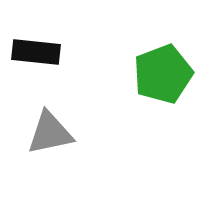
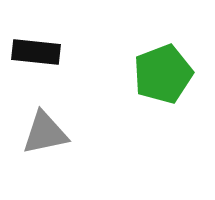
gray triangle: moved 5 px left
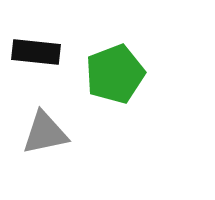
green pentagon: moved 48 px left
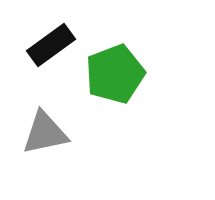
black rectangle: moved 15 px right, 7 px up; rotated 42 degrees counterclockwise
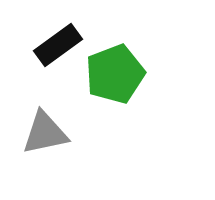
black rectangle: moved 7 px right
